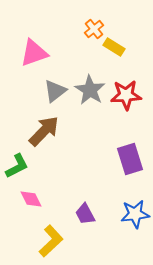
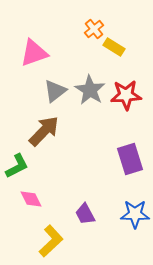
blue star: rotated 8 degrees clockwise
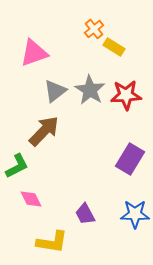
purple rectangle: rotated 48 degrees clockwise
yellow L-shape: moved 1 px right, 1 px down; rotated 52 degrees clockwise
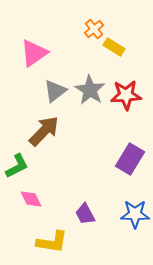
pink triangle: rotated 16 degrees counterclockwise
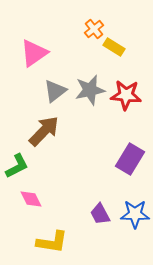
gray star: rotated 28 degrees clockwise
red star: rotated 8 degrees clockwise
purple trapezoid: moved 15 px right
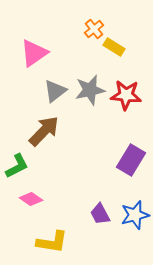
purple rectangle: moved 1 px right, 1 px down
pink diamond: rotated 30 degrees counterclockwise
blue star: moved 1 px down; rotated 16 degrees counterclockwise
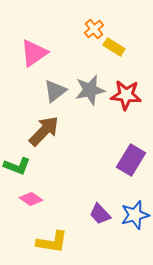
green L-shape: rotated 48 degrees clockwise
purple trapezoid: rotated 15 degrees counterclockwise
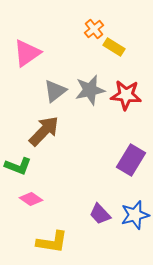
pink triangle: moved 7 px left
green L-shape: moved 1 px right
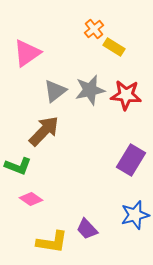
purple trapezoid: moved 13 px left, 15 px down
